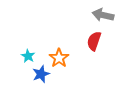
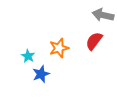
red semicircle: rotated 18 degrees clockwise
orange star: moved 10 px up; rotated 18 degrees clockwise
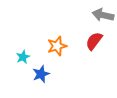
orange star: moved 2 px left, 2 px up
cyan star: moved 5 px left, 1 px down; rotated 16 degrees clockwise
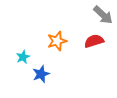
gray arrow: rotated 150 degrees counterclockwise
red semicircle: rotated 36 degrees clockwise
orange star: moved 5 px up
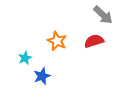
orange star: rotated 30 degrees counterclockwise
cyan star: moved 2 px right, 1 px down
blue star: moved 1 px right, 2 px down
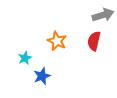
gray arrow: rotated 60 degrees counterclockwise
red semicircle: rotated 60 degrees counterclockwise
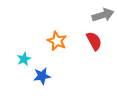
red semicircle: rotated 138 degrees clockwise
cyan star: moved 1 px left, 1 px down
blue star: rotated 12 degrees clockwise
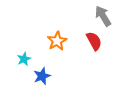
gray arrow: moved 1 px down; rotated 105 degrees counterclockwise
orange star: rotated 18 degrees clockwise
blue star: rotated 12 degrees counterclockwise
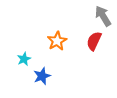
red semicircle: rotated 126 degrees counterclockwise
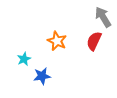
gray arrow: moved 1 px down
orange star: rotated 18 degrees counterclockwise
blue star: rotated 12 degrees clockwise
